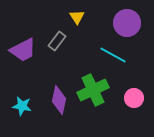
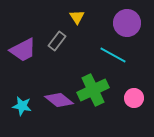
purple diamond: rotated 64 degrees counterclockwise
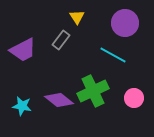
purple circle: moved 2 px left
gray rectangle: moved 4 px right, 1 px up
green cross: moved 1 px down
